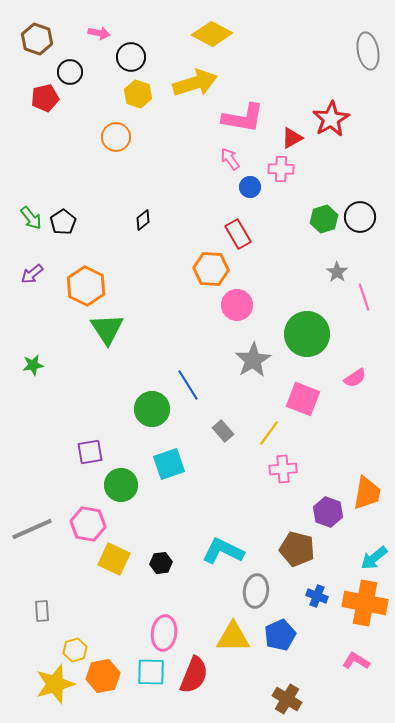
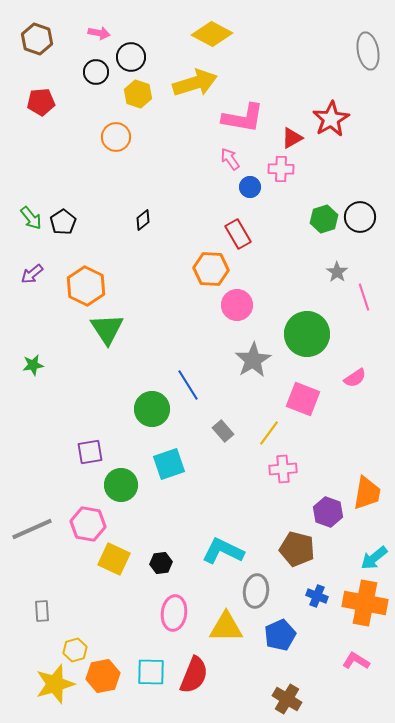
black circle at (70, 72): moved 26 px right
red pentagon at (45, 98): moved 4 px left, 4 px down; rotated 8 degrees clockwise
pink ellipse at (164, 633): moved 10 px right, 20 px up
yellow triangle at (233, 637): moved 7 px left, 10 px up
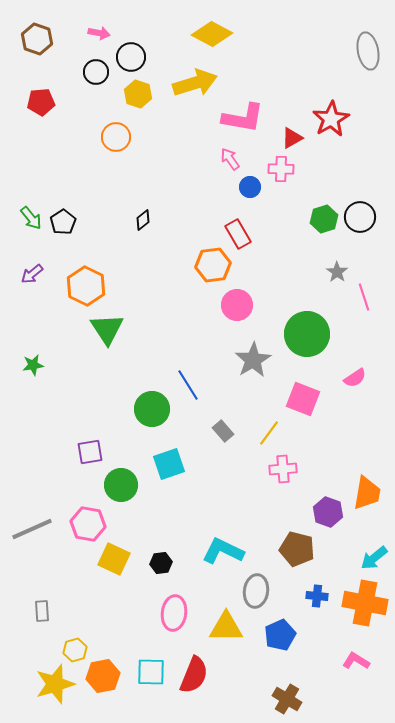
orange hexagon at (211, 269): moved 2 px right, 4 px up; rotated 12 degrees counterclockwise
blue cross at (317, 596): rotated 15 degrees counterclockwise
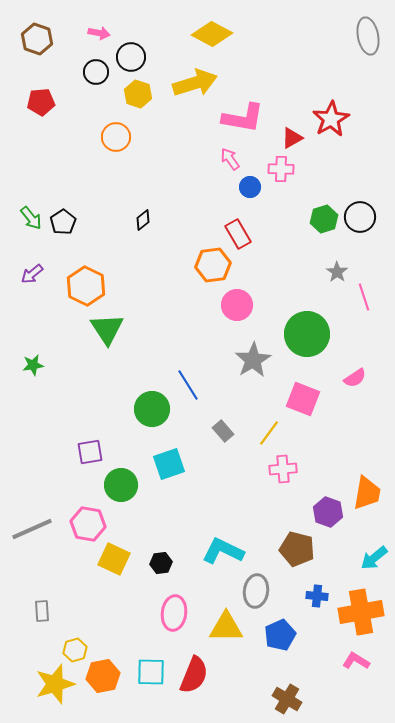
gray ellipse at (368, 51): moved 15 px up
orange cross at (365, 603): moved 4 px left, 9 px down; rotated 21 degrees counterclockwise
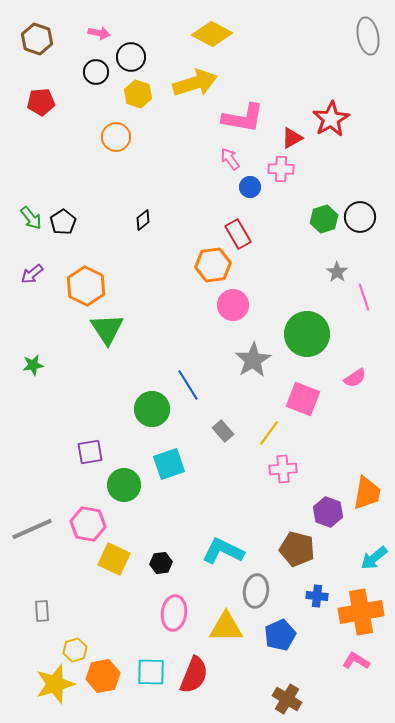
pink circle at (237, 305): moved 4 px left
green circle at (121, 485): moved 3 px right
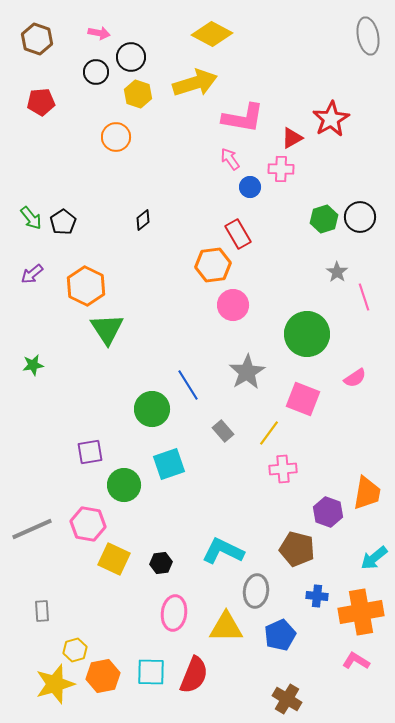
gray star at (253, 360): moved 6 px left, 12 px down
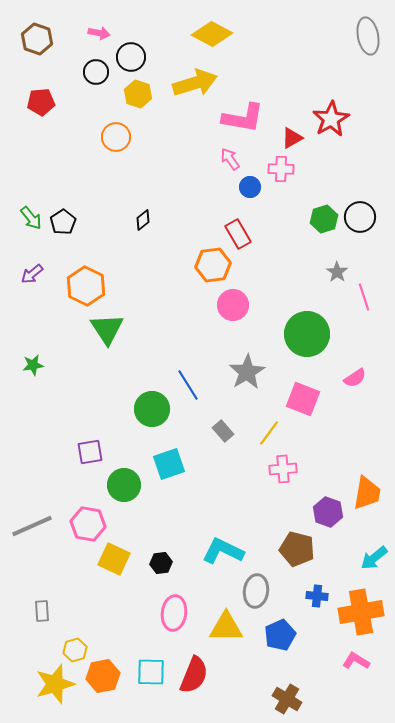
gray line at (32, 529): moved 3 px up
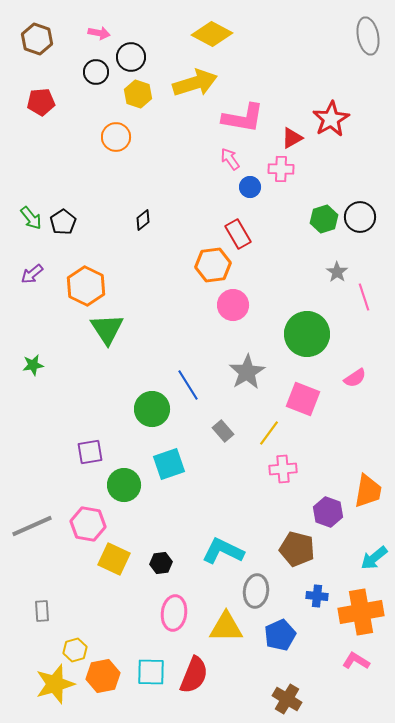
orange trapezoid at (367, 493): moved 1 px right, 2 px up
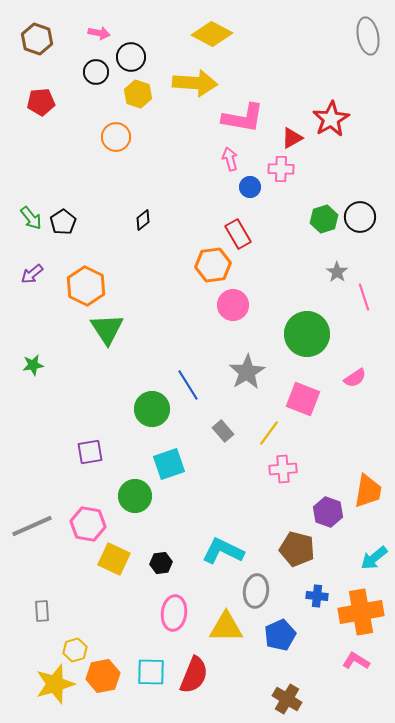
yellow arrow at (195, 83): rotated 21 degrees clockwise
pink arrow at (230, 159): rotated 20 degrees clockwise
green circle at (124, 485): moved 11 px right, 11 px down
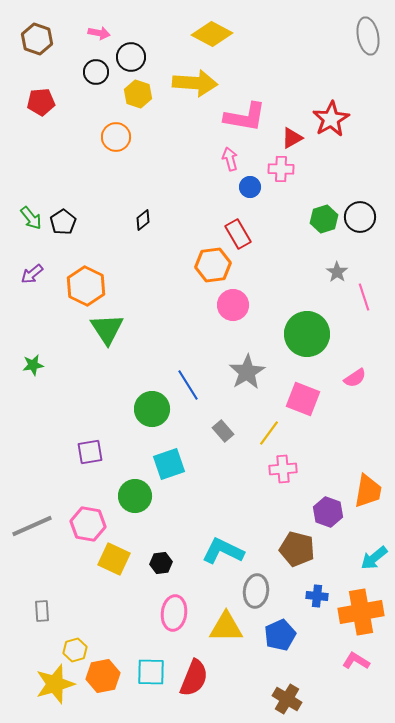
pink L-shape at (243, 118): moved 2 px right, 1 px up
red semicircle at (194, 675): moved 3 px down
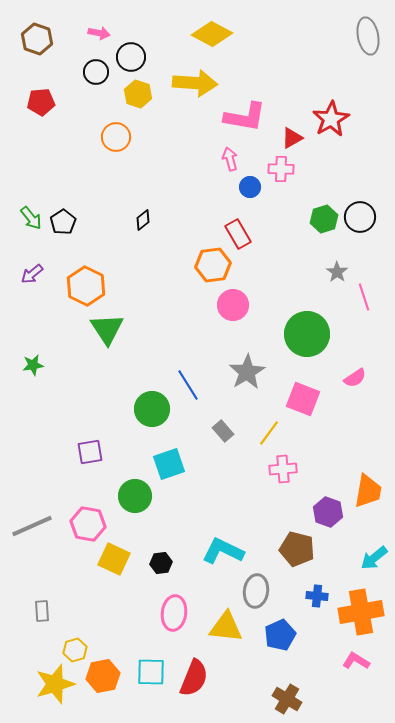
yellow triangle at (226, 627): rotated 6 degrees clockwise
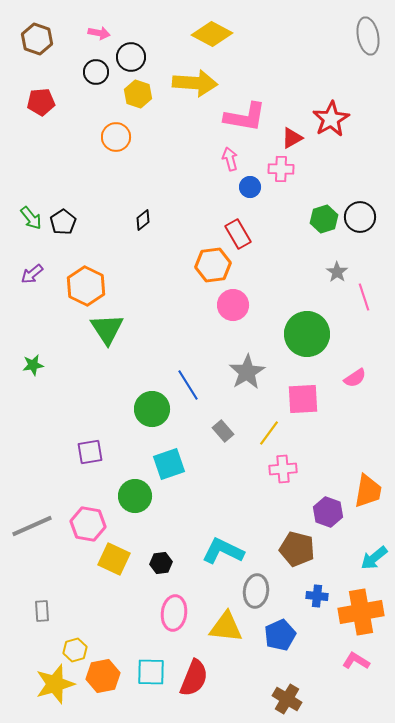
pink square at (303, 399): rotated 24 degrees counterclockwise
